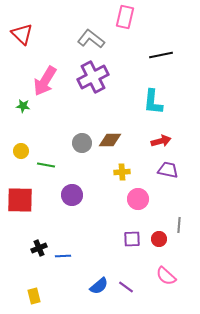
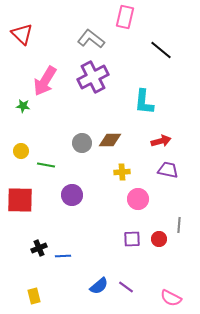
black line: moved 5 px up; rotated 50 degrees clockwise
cyan L-shape: moved 9 px left
pink semicircle: moved 5 px right, 22 px down; rotated 15 degrees counterclockwise
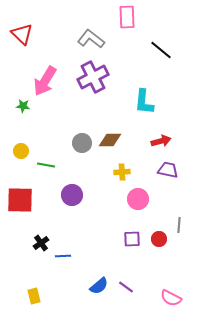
pink rectangle: moved 2 px right; rotated 15 degrees counterclockwise
black cross: moved 2 px right, 5 px up; rotated 14 degrees counterclockwise
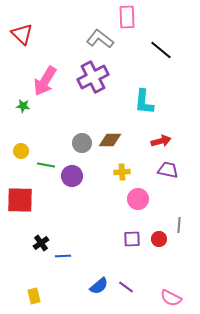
gray L-shape: moved 9 px right
purple circle: moved 19 px up
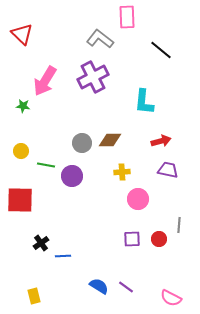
blue semicircle: rotated 108 degrees counterclockwise
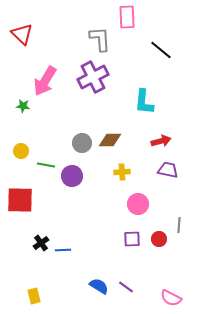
gray L-shape: rotated 48 degrees clockwise
pink circle: moved 5 px down
blue line: moved 6 px up
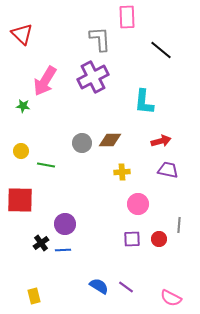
purple circle: moved 7 px left, 48 px down
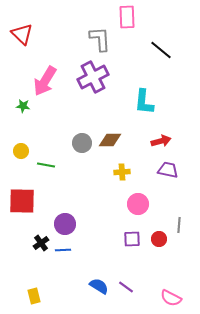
red square: moved 2 px right, 1 px down
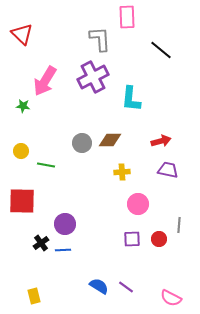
cyan L-shape: moved 13 px left, 3 px up
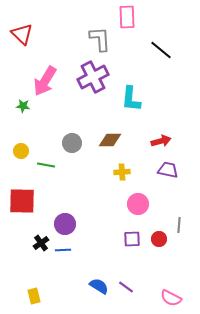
gray circle: moved 10 px left
